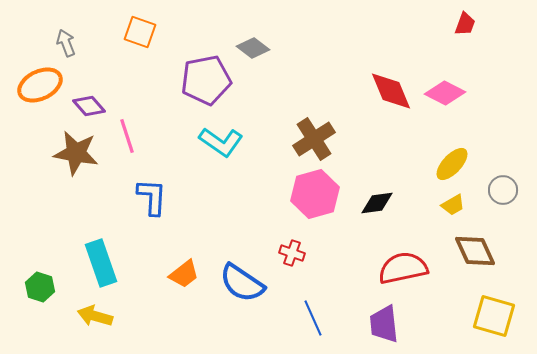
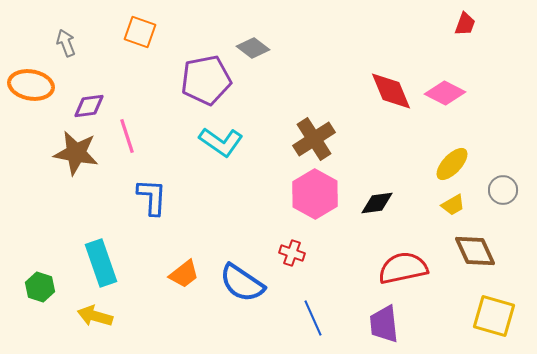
orange ellipse: moved 9 px left; rotated 36 degrees clockwise
purple diamond: rotated 56 degrees counterclockwise
pink hexagon: rotated 15 degrees counterclockwise
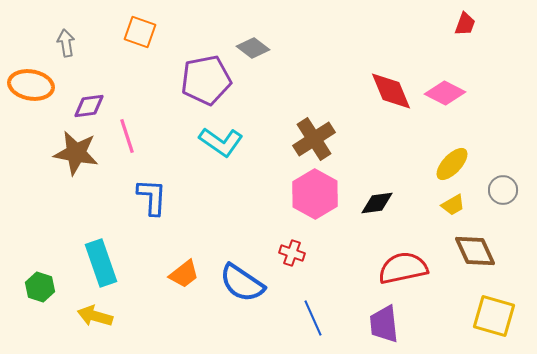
gray arrow: rotated 12 degrees clockwise
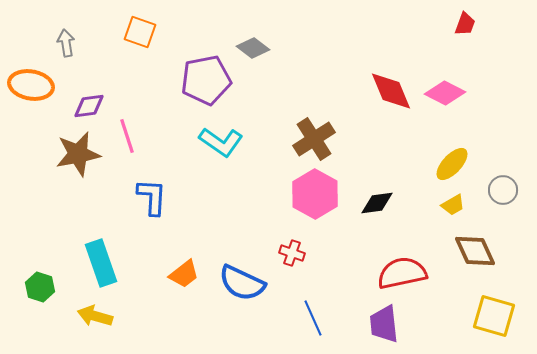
brown star: moved 2 px right, 1 px down; rotated 21 degrees counterclockwise
red semicircle: moved 1 px left, 5 px down
blue semicircle: rotated 9 degrees counterclockwise
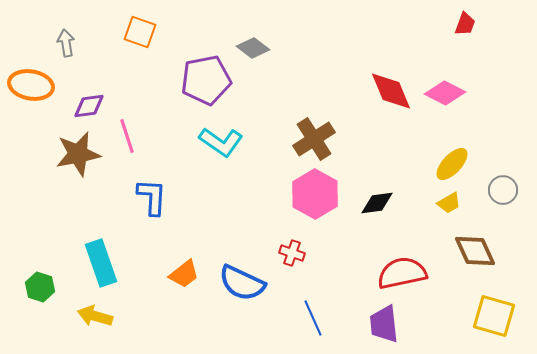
yellow trapezoid: moved 4 px left, 2 px up
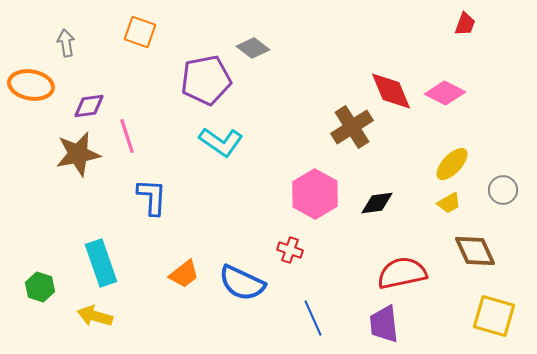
brown cross: moved 38 px right, 12 px up
red cross: moved 2 px left, 3 px up
